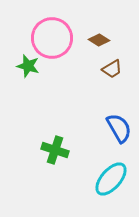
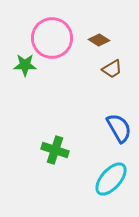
green star: moved 3 px left, 1 px up; rotated 15 degrees counterclockwise
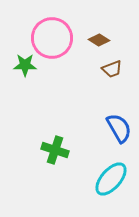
brown trapezoid: rotated 10 degrees clockwise
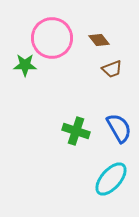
brown diamond: rotated 20 degrees clockwise
green cross: moved 21 px right, 19 px up
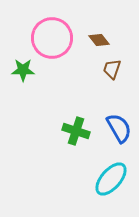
green star: moved 2 px left, 5 px down
brown trapezoid: rotated 130 degrees clockwise
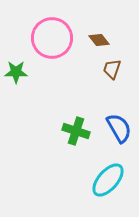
green star: moved 7 px left, 2 px down
cyan ellipse: moved 3 px left, 1 px down
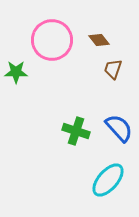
pink circle: moved 2 px down
brown trapezoid: moved 1 px right
blue semicircle: rotated 12 degrees counterclockwise
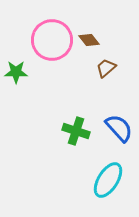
brown diamond: moved 10 px left
brown trapezoid: moved 7 px left, 1 px up; rotated 30 degrees clockwise
cyan ellipse: rotated 9 degrees counterclockwise
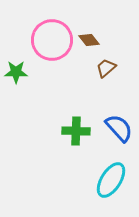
green cross: rotated 16 degrees counterclockwise
cyan ellipse: moved 3 px right
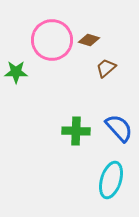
brown diamond: rotated 35 degrees counterclockwise
cyan ellipse: rotated 15 degrees counterclockwise
